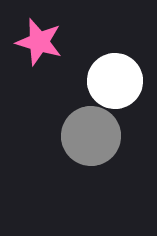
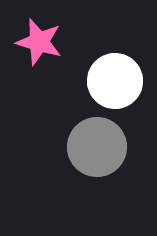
gray circle: moved 6 px right, 11 px down
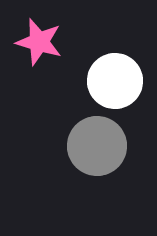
gray circle: moved 1 px up
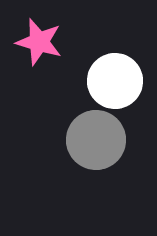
gray circle: moved 1 px left, 6 px up
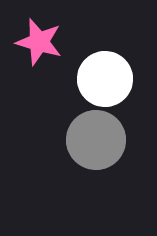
white circle: moved 10 px left, 2 px up
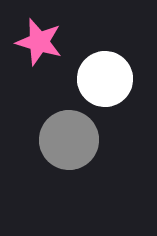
gray circle: moved 27 px left
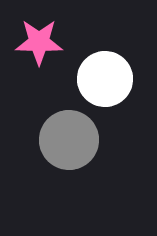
pink star: rotated 15 degrees counterclockwise
